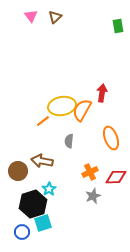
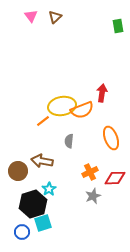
orange semicircle: rotated 140 degrees counterclockwise
red diamond: moved 1 px left, 1 px down
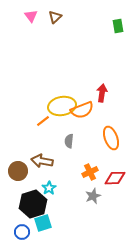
cyan star: moved 1 px up
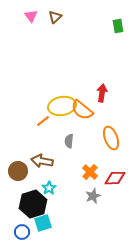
orange semicircle: rotated 60 degrees clockwise
orange cross: rotated 21 degrees counterclockwise
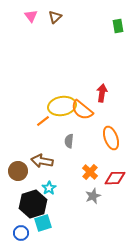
blue circle: moved 1 px left, 1 px down
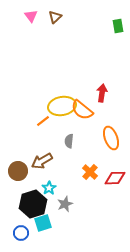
brown arrow: rotated 40 degrees counterclockwise
gray star: moved 28 px left, 8 px down
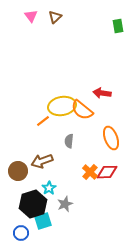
red arrow: rotated 90 degrees counterclockwise
brown arrow: rotated 10 degrees clockwise
red diamond: moved 8 px left, 6 px up
cyan square: moved 2 px up
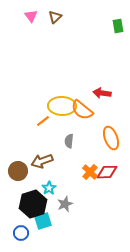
yellow ellipse: rotated 12 degrees clockwise
